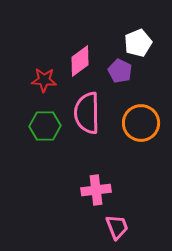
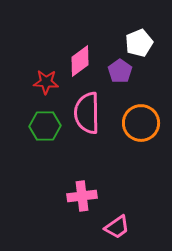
white pentagon: moved 1 px right
purple pentagon: rotated 10 degrees clockwise
red star: moved 2 px right, 2 px down
pink cross: moved 14 px left, 6 px down
pink trapezoid: rotated 76 degrees clockwise
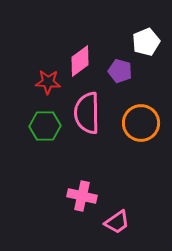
white pentagon: moved 7 px right, 1 px up
purple pentagon: rotated 20 degrees counterclockwise
red star: moved 2 px right
pink cross: rotated 20 degrees clockwise
pink trapezoid: moved 5 px up
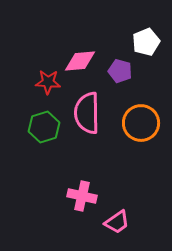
pink diamond: rotated 32 degrees clockwise
green hexagon: moved 1 px left, 1 px down; rotated 16 degrees counterclockwise
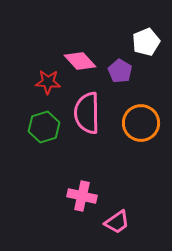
pink diamond: rotated 52 degrees clockwise
purple pentagon: rotated 15 degrees clockwise
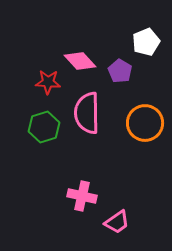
orange circle: moved 4 px right
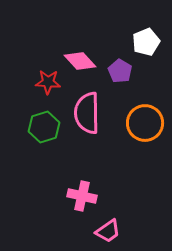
pink trapezoid: moved 9 px left, 9 px down
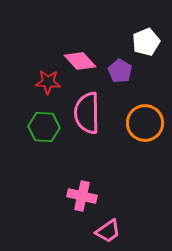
green hexagon: rotated 20 degrees clockwise
